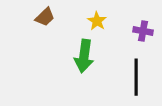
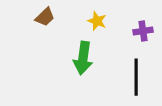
yellow star: rotated 12 degrees counterclockwise
purple cross: rotated 18 degrees counterclockwise
green arrow: moved 1 px left, 2 px down
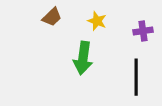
brown trapezoid: moved 7 px right
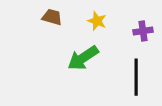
brown trapezoid: rotated 120 degrees counterclockwise
green arrow: rotated 48 degrees clockwise
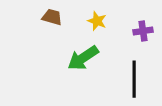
black line: moved 2 px left, 2 px down
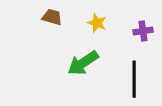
yellow star: moved 2 px down
green arrow: moved 5 px down
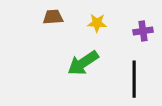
brown trapezoid: moved 1 px right; rotated 20 degrees counterclockwise
yellow star: rotated 18 degrees counterclockwise
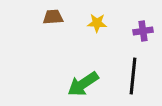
green arrow: moved 21 px down
black line: moved 1 px left, 3 px up; rotated 6 degrees clockwise
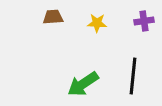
purple cross: moved 1 px right, 10 px up
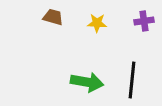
brown trapezoid: rotated 20 degrees clockwise
black line: moved 1 px left, 4 px down
green arrow: moved 4 px right, 2 px up; rotated 136 degrees counterclockwise
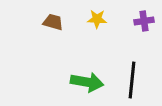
brown trapezoid: moved 5 px down
yellow star: moved 4 px up
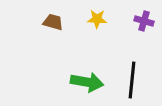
purple cross: rotated 24 degrees clockwise
